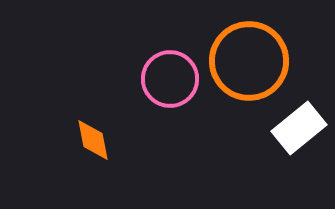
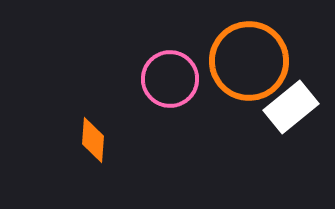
white rectangle: moved 8 px left, 21 px up
orange diamond: rotated 15 degrees clockwise
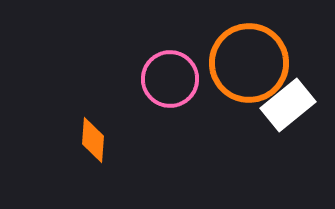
orange circle: moved 2 px down
white rectangle: moved 3 px left, 2 px up
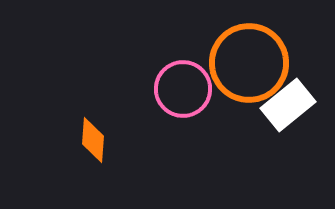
pink circle: moved 13 px right, 10 px down
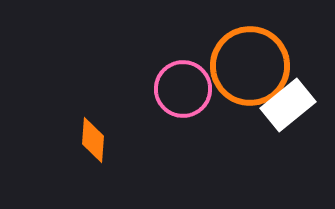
orange circle: moved 1 px right, 3 px down
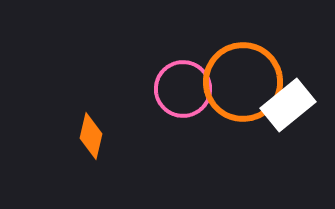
orange circle: moved 7 px left, 16 px down
orange diamond: moved 2 px left, 4 px up; rotated 9 degrees clockwise
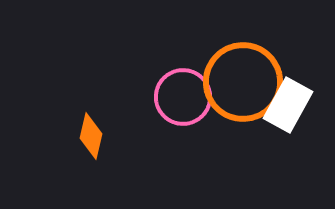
pink circle: moved 8 px down
white rectangle: rotated 22 degrees counterclockwise
